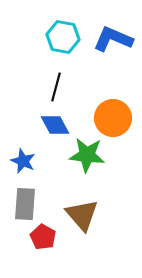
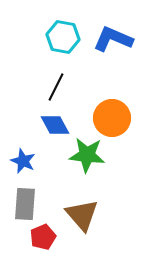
black line: rotated 12 degrees clockwise
orange circle: moved 1 px left
red pentagon: rotated 20 degrees clockwise
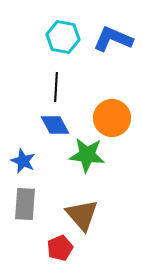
black line: rotated 24 degrees counterclockwise
red pentagon: moved 17 px right, 11 px down
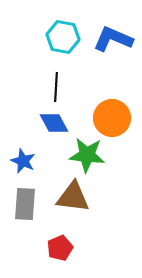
blue diamond: moved 1 px left, 2 px up
brown triangle: moved 9 px left, 18 px up; rotated 42 degrees counterclockwise
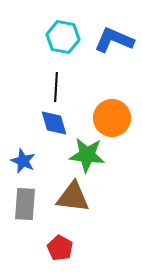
blue L-shape: moved 1 px right, 1 px down
blue diamond: rotated 12 degrees clockwise
red pentagon: rotated 20 degrees counterclockwise
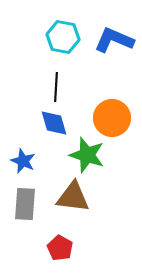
green star: rotated 12 degrees clockwise
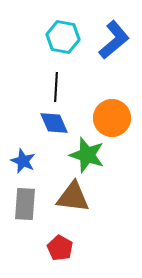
blue L-shape: rotated 117 degrees clockwise
blue diamond: rotated 8 degrees counterclockwise
